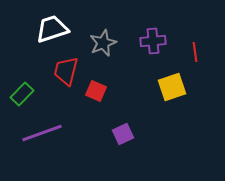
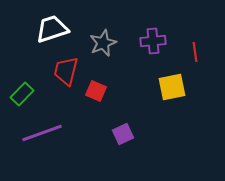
yellow square: rotated 8 degrees clockwise
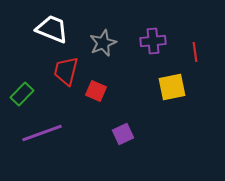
white trapezoid: rotated 40 degrees clockwise
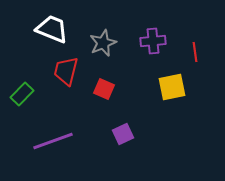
red square: moved 8 px right, 2 px up
purple line: moved 11 px right, 8 px down
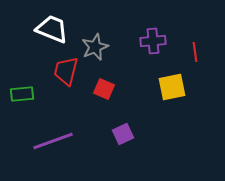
gray star: moved 8 px left, 4 px down
green rectangle: rotated 40 degrees clockwise
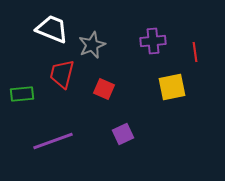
gray star: moved 3 px left, 2 px up
red trapezoid: moved 4 px left, 3 px down
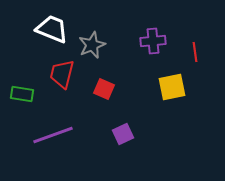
green rectangle: rotated 15 degrees clockwise
purple line: moved 6 px up
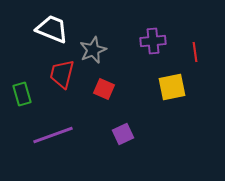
gray star: moved 1 px right, 5 px down
green rectangle: rotated 65 degrees clockwise
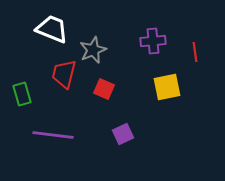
red trapezoid: moved 2 px right
yellow square: moved 5 px left
purple line: rotated 27 degrees clockwise
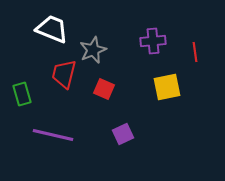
purple line: rotated 6 degrees clockwise
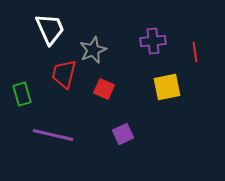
white trapezoid: moved 2 px left; rotated 44 degrees clockwise
